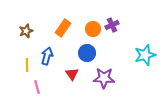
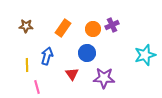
brown star: moved 5 px up; rotated 24 degrees clockwise
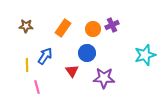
blue arrow: moved 2 px left; rotated 18 degrees clockwise
red triangle: moved 3 px up
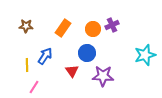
purple star: moved 1 px left, 2 px up
pink line: moved 3 px left; rotated 48 degrees clockwise
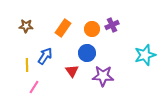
orange circle: moved 1 px left
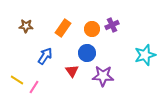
yellow line: moved 10 px left, 15 px down; rotated 56 degrees counterclockwise
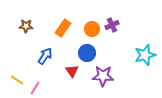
pink line: moved 1 px right, 1 px down
